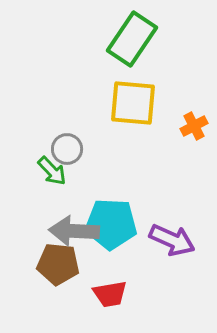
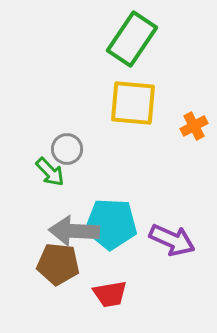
green arrow: moved 2 px left, 1 px down
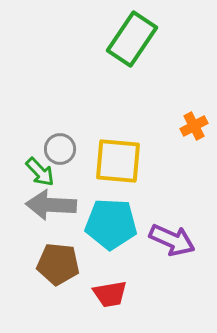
yellow square: moved 15 px left, 58 px down
gray circle: moved 7 px left
green arrow: moved 10 px left
gray arrow: moved 23 px left, 26 px up
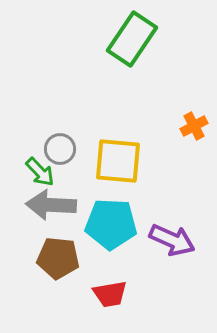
brown pentagon: moved 6 px up
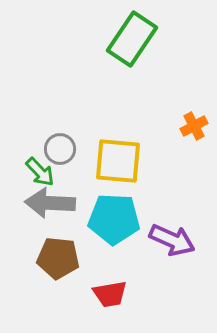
gray arrow: moved 1 px left, 2 px up
cyan pentagon: moved 3 px right, 5 px up
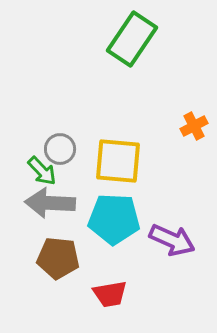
green arrow: moved 2 px right, 1 px up
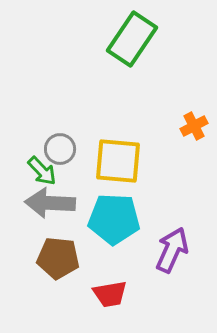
purple arrow: moved 10 px down; rotated 90 degrees counterclockwise
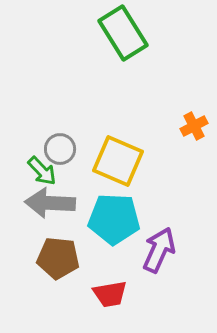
green rectangle: moved 9 px left, 6 px up; rotated 66 degrees counterclockwise
yellow square: rotated 18 degrees clockwise
purple arrow: moved 13 px left
